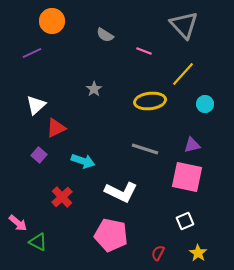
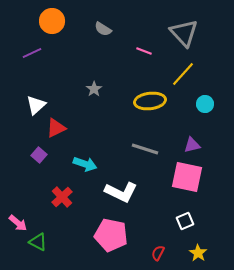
gray triangle: moved 8 px down
gray semicircle: moved 2 px left, 6 px up
cyan arrow: moved 2 px right, 3 px down
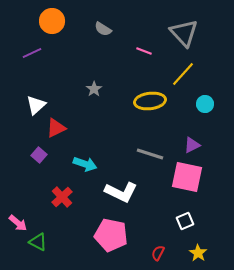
purple triangle: rotated 12 degrees counterclockwise
gray line: moved 5 px right, 5 px down
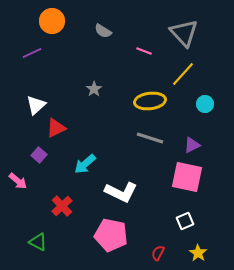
gray semicircle: moved 2 px down
gray line: moved 16 px up
cyan arrow: rotated 120 degrees clockwise
red cross: moved 9 px down
pink arrow: moved 42 px up
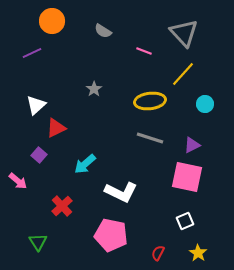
green triangle: rotated 30 degrees clockwise
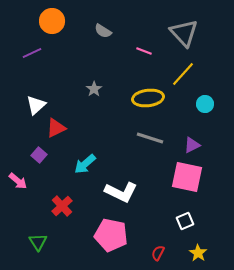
yellow ellipse: moved 2 px left, 3 px up
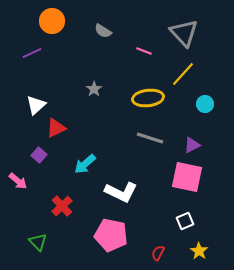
green triangle: rotated 12 degrees counterclockwise
yellow star: moved 1 px right, 2 px up
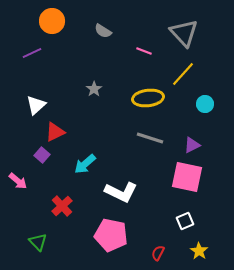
red triangle: moved 1 px left, 4 px down
purple square: moved 3 px right
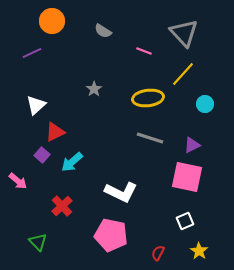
cyan arrow: moved 13 px left, 2 px up
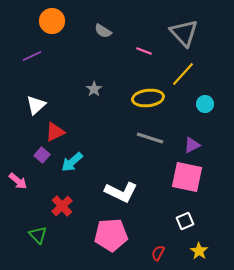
purple line: moved 3 px down
pink pentagon: rotated 16 degrees counterclockwise
green triangle: moved 7 px up
